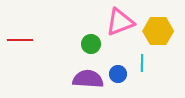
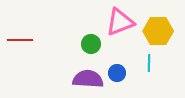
cyan line: moved 7 px right
blue circle: moved 1 px left, 1 px up
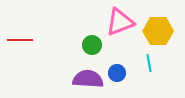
green circle: moved 1 px right, 1 px down
cyan line: rotated 12 degrees counterclockwise
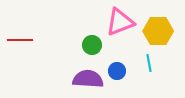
blue circle: moved 2 px up
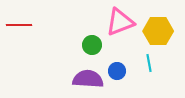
red line: moved 1 px left, 15 px up
